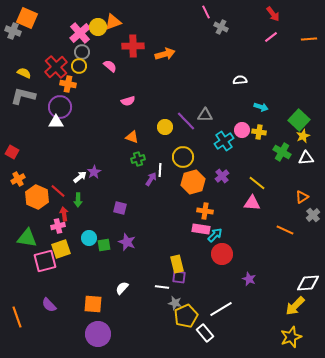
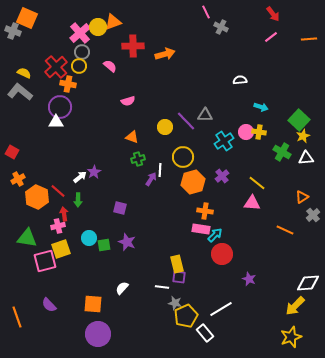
gray L-shape at (23, 96): moved 3 px left, 4 px up; rotated 25 degrees clockwise
pink circle at (242, 130): moved 4 px right, 2 px down
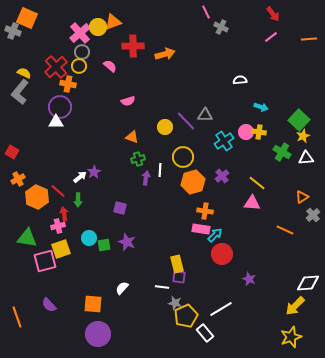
gray L-shape at (20, 92): rotated 90 degrees counterclockwise
purple arrow at (151, 179): moved 5 px left, 1 px up; rotated 24 degrees counterclockwise
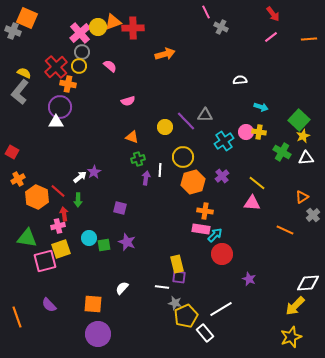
red cross at (133, 46): moved 18 px up
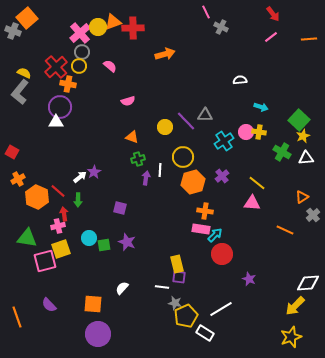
orange square at (27, 18): rotated 25 degrees clockwise
white rectangle at (205, 333): rotated 18 degrees counterclockwise
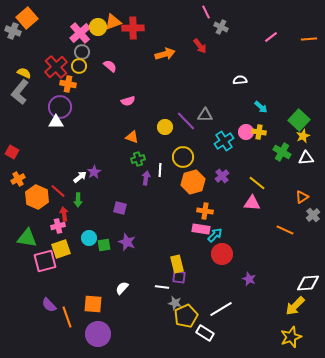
red arrow at (273, 14): moved 73 px left, 32 px down
cyan arrow at (261, 107): rotated 24 degrees clockwise
orange line at (17, 317): moved 50 px right
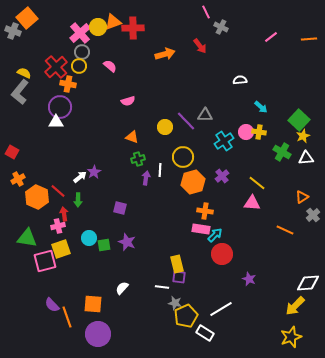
purple semicircle at (49, 305): moved 3 px right
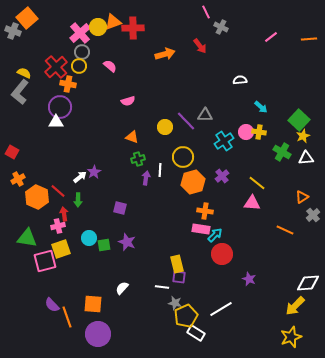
white rectangle at (205, 333): moved 9 px left
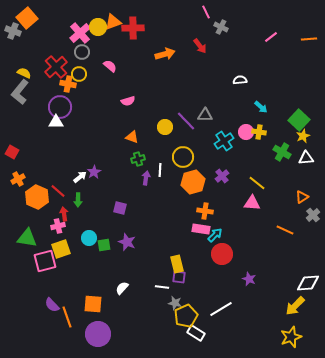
yellow circle at (79, 66): moved 8 px down
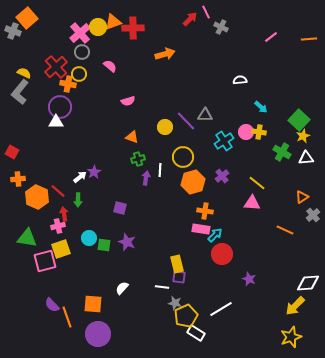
red arrow at (200, 46): moved 10 px left, 27 px up; rotated 98 degrees counterclockwise
orange cross at (18, 179): rotated 24 degrees clockwise
green square at (104, 245): rotated 16 degrees clockwise
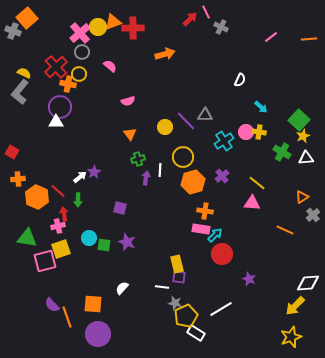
white semicircle at (240, 80): rotated 120 degrees clockwise
orange triangle at (132, 137): moved 2 px left, 3 px up; rotated 32 degrees clockwise
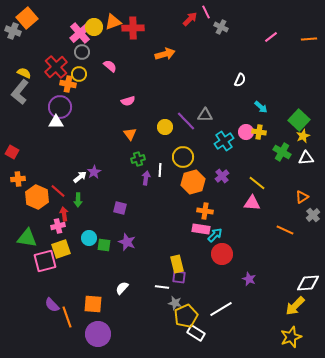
yellow circle at (98, 27): moved 4 px left
